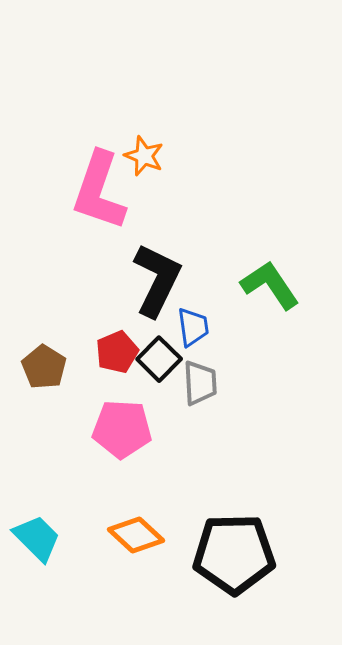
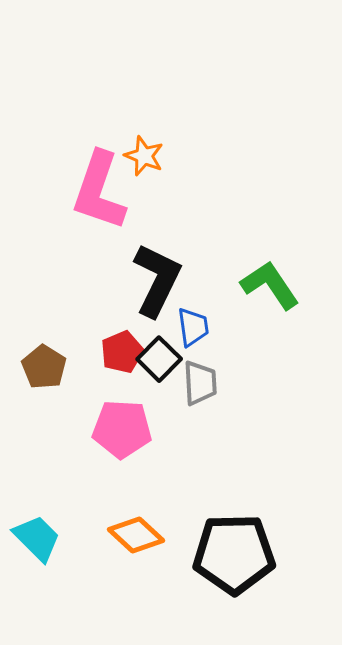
red pentagon: moved 5 px right
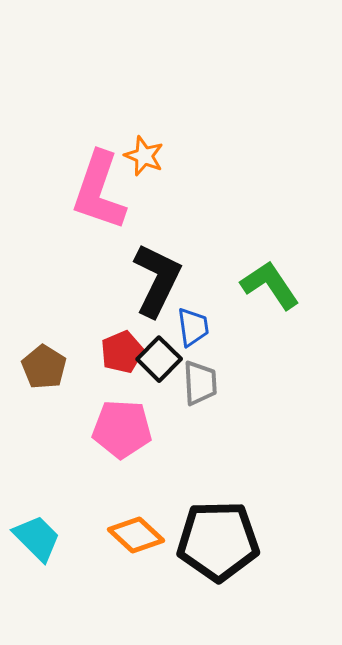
black pentagon: moved 16 px left, 13 px up
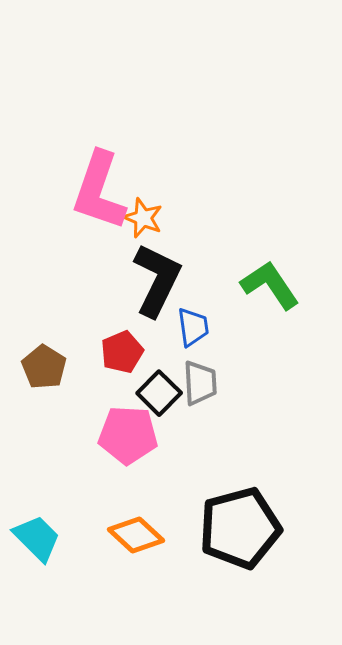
orange star: moved 1 px left, 62 px down
black square: moved 34 px down
pink pentagon: moved 6 px right, 6 px down
black pentagon: moved 22 px right, 13 px up; rotated 14 degrees counterclockwise
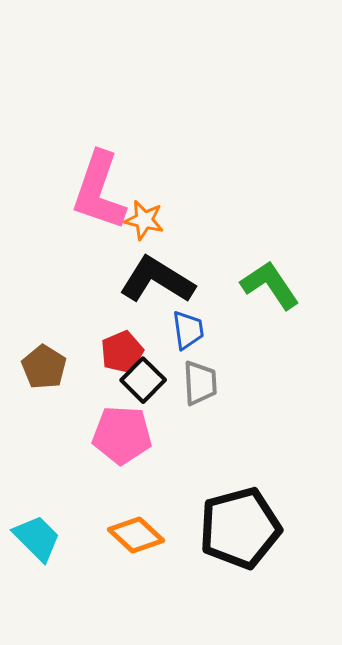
orange star: moved 1 px right, 2 px down; rotated 9 degrees counterclockwise
black L-shape: rotated 84 degrees counterclockwise
blue trapezoid: moved 5 px left, 3 px down
black square: moved 16 px left, 13 px up
pink pentagon: moved 6 px left
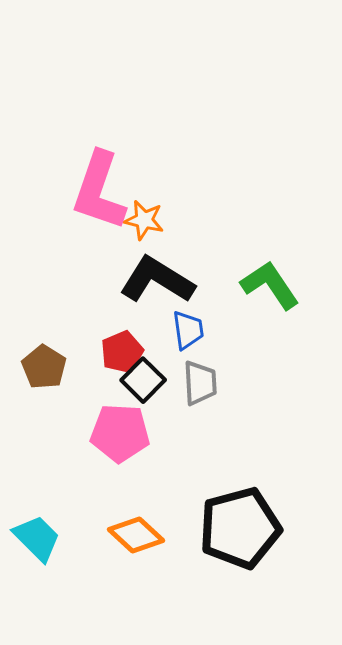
pink pentagon: moved 2 px left, 2 px up
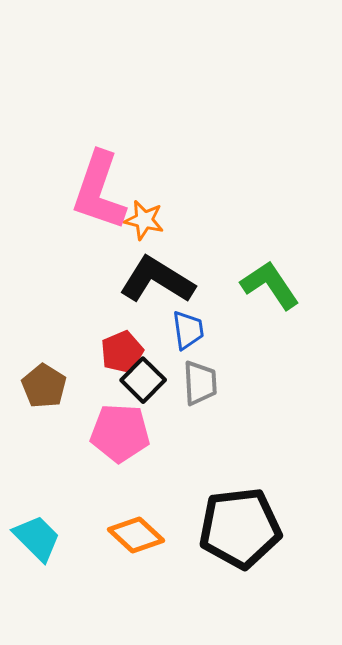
brown pentagon: moved 19 px down
black pentagon: rotated 8 degrees clockwise
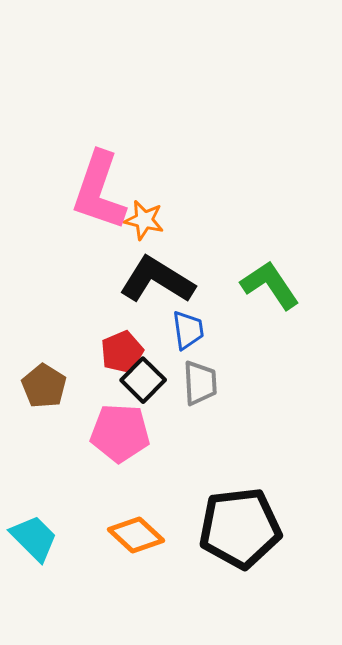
cyan trapezoid: moved 3 px left
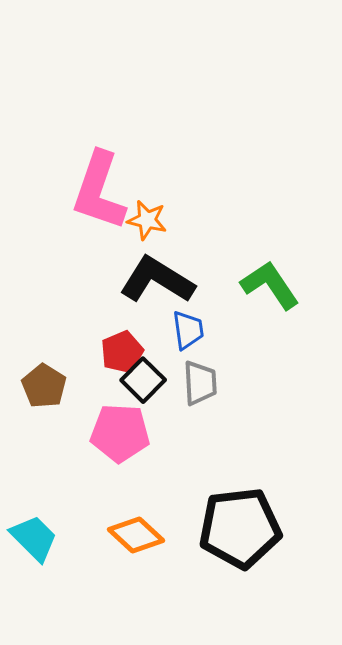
orange star: moved 3 px right
